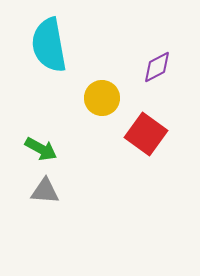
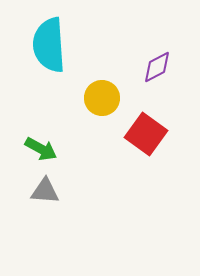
cyan semicircle: rotated 6 degrees clockwise
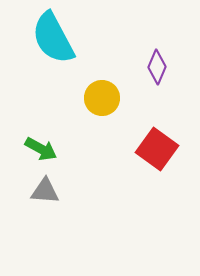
cyan semicircle: moved 4 px right, 7 px up; rotated 24 degrees counterclockwise
purple diamond: rotated 40 degrees counterclockwise
red square: moved 11 px right, 15 px down
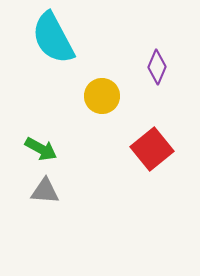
yellow circle: moved 2 px up
red square: moved 5 px left; rotated 15 degrees clockwise
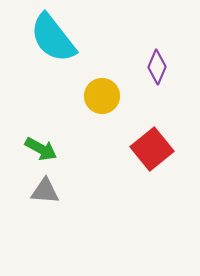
cyan semicircle: rotated 10 degrees counterclockwise
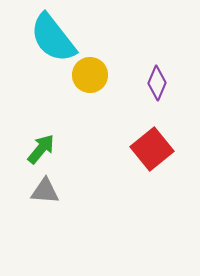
purple diamond: moved 16 px down
yellow circle: moved 12 px left, 21 px up
green arrow: rotated 80 degrees counterclockwise
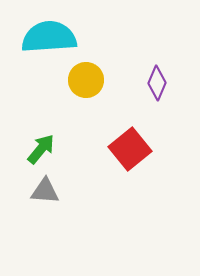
cyan semicircle: moved 4 px left, 1 px up; rotated 124 degrees clockwise
yellow circle: moved 4 px left, 5 px down
red square: moved 22 px left
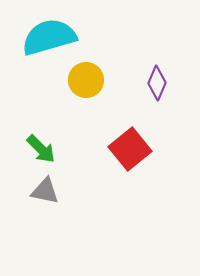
cyan semicircle: rotated 12 degrees counterclockwise
green arrow: rotated 96 degrees clockwise
gray triangle: rotated 8 degrees clockwise
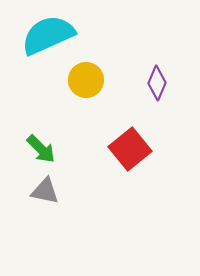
cyan semicircle: moved 1 px left, 2 px up; rotated 8 degrees counterclockwise
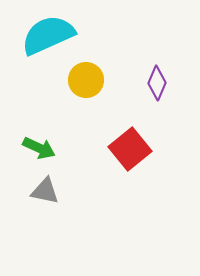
green arrow: moved 2 px left, 1 px up; rotated 20 degrees counterclockwise
